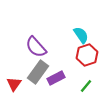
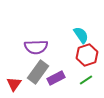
purple semicircle: rotated 50 degrees counterclockwise
green line: moved 6 px up; rotated 16 degrees clockwise
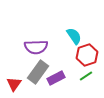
cyan semicircle: moved 7 px left, 1 px down
green line: moved 4 px up
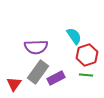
green line: moved 1 px up; rotated 40 degrees clockwise
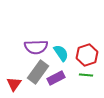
cyan semicircle: moved 13 px left, 17 px down
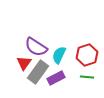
purple semicircle: rotated 35 degrees clockwise
cyan semicircle: moved 2 px left, 2 px down; rotated 120 degrees counterclockwise
green line: moved 1 px right, 2 px down
red triangle: moved 10 px right, 21 px up
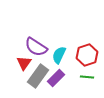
gray rectangle: moved 4 px down
purple rectangle: rotated 18 degrees counterclockwise
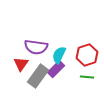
purple semicircle: rotated 25 degrees counterclockwise
red triangle: moved 3 px left, 1 px down
purple rectangle: moved 9 px up
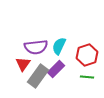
purple semicircle: rotated 15 degrees counterclockwise
cyan semicircle: moved 9 px up
red triangle: moved 2 px right
